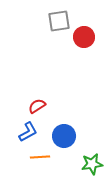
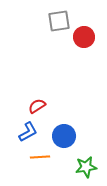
green star: moved 6 px left, 3 px down
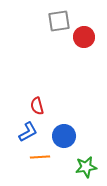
red semicircle: rotated 72 degrees counterclockwise
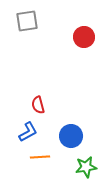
gray square: moved 32 px left
red semicircle: moved 1 px right, 1 px up
blue circle: moved 7 px right
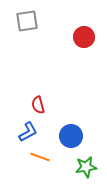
orange line: rotated 24 degrees clockwise
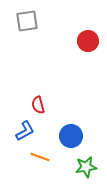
red circle: moved 4 px right, 4 px down
blue L-shape: moved 3 px left, 1 px up
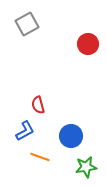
gray square: moved 3 px down; rotated 20 degrees counterclockwise
red circle: moved 3 px down
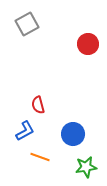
blue circle: moved 2 px right, 2 px up
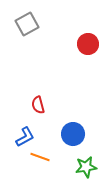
blue L-shape: moved 6 px down
